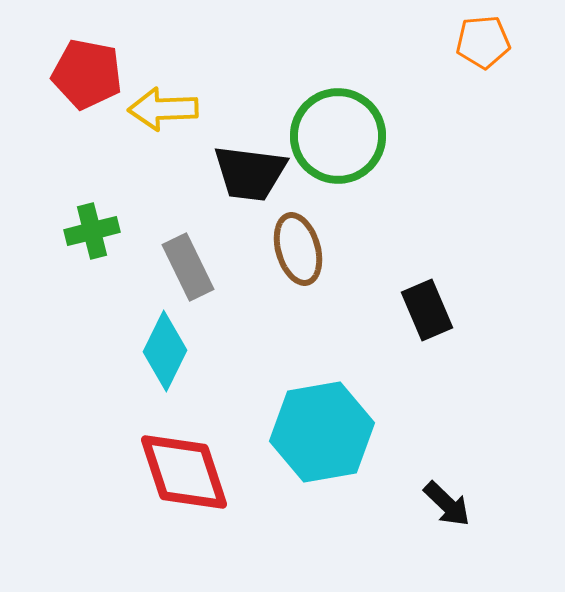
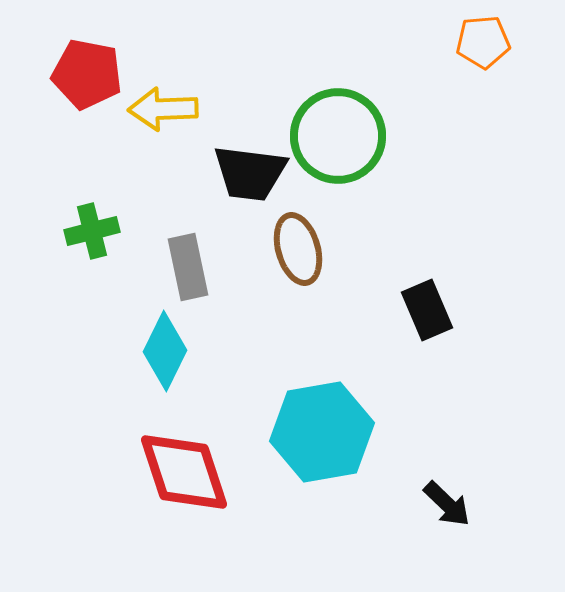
gray rectangle: rotated 14 degrees clockwise
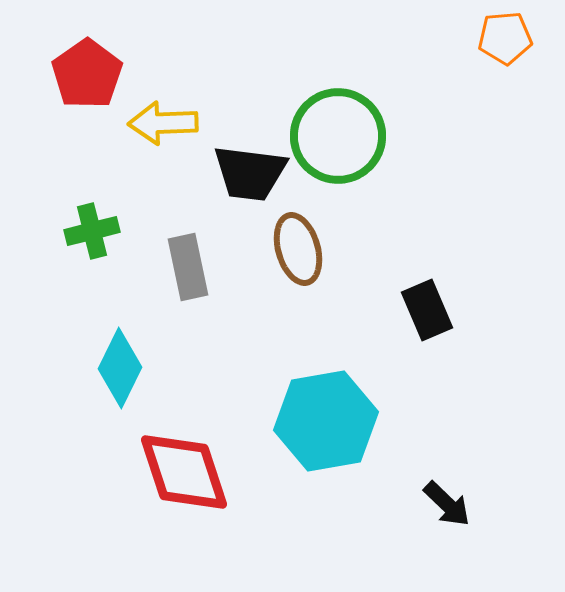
orange pentagon: moved 22 px right, 4 px up
red pentagon: rotated 26 degrees clockwise
yellow arrow: moved 14 px down
cyan diamond: moved 45 px left, 17 px down
cyan hexagon: moved 4 px right, 11 px up
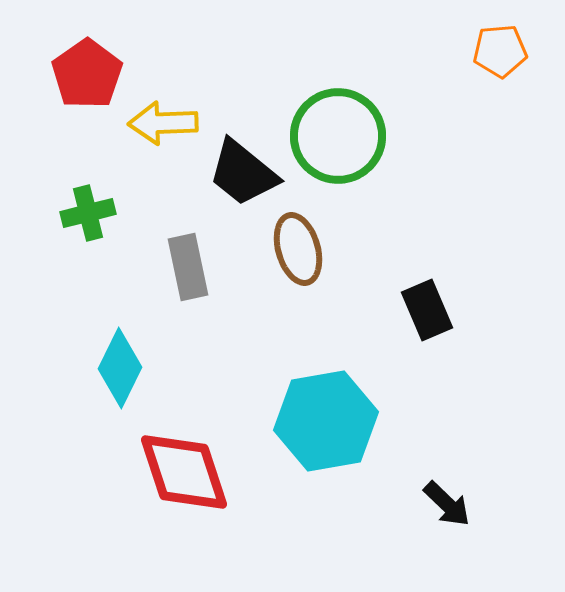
orange pentagon: moved 5 px left, 13 px down
black trapezoid: moved 7 px left; rotated 32 degrees clockwise
green cross: moved 4 px left, 18 px up
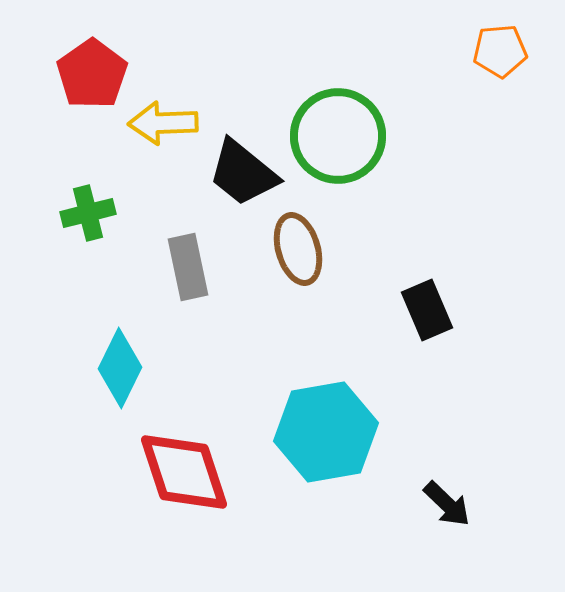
red pentagon: moved 5 px right
cyan hexagon: moved 11 px down
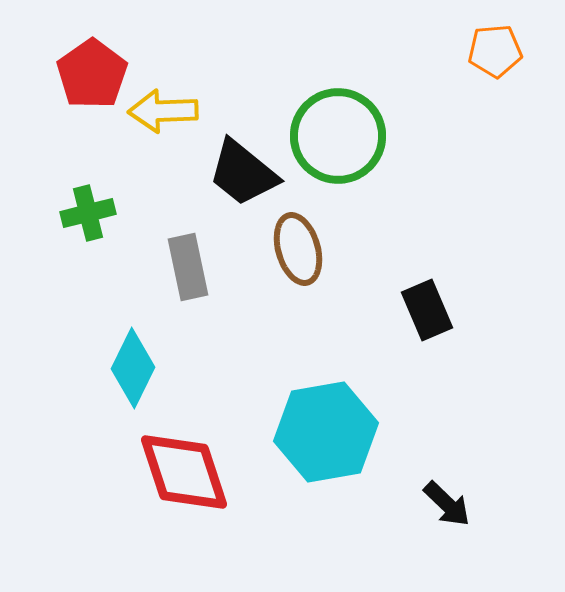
orange pentagon: moved 5 px left
yellow arrow: moved 12 px up
cyan diamond: moved 13 px right
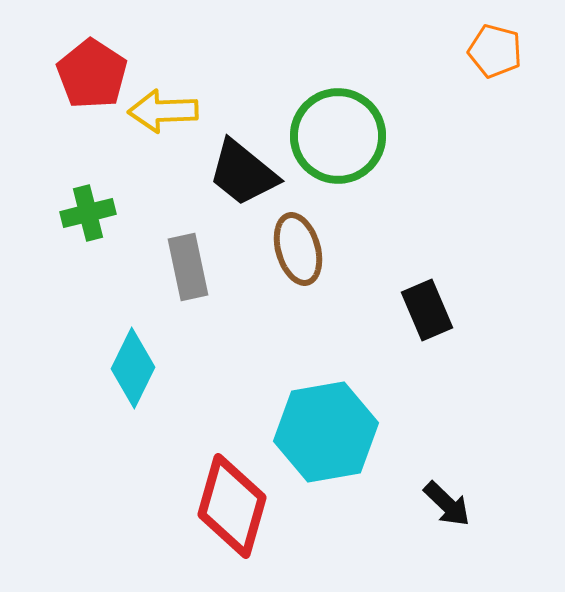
orange pentagon: rotated 20 degrees clockwise
red pentagon: rotated 4 degrees counterclockwise
red diamond: moved 48 px right, 34 px down; rotated 34 degrees clockwise
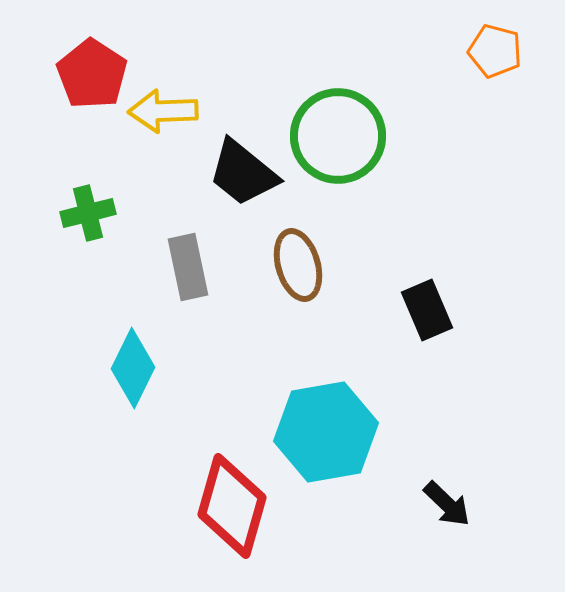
brown ellipse: moved 16 px down
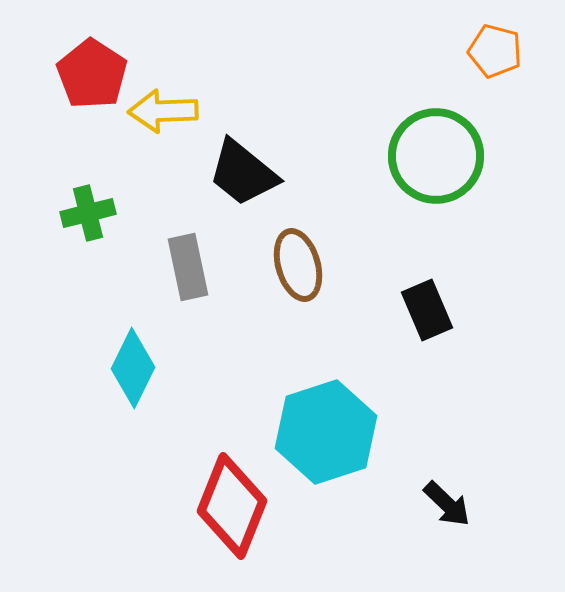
green circle: moved 98 px right, 20 px down
cyan hexagon: rotated 8 degrees counterclockwise
red diamond: rotated 6 degrees clockwise
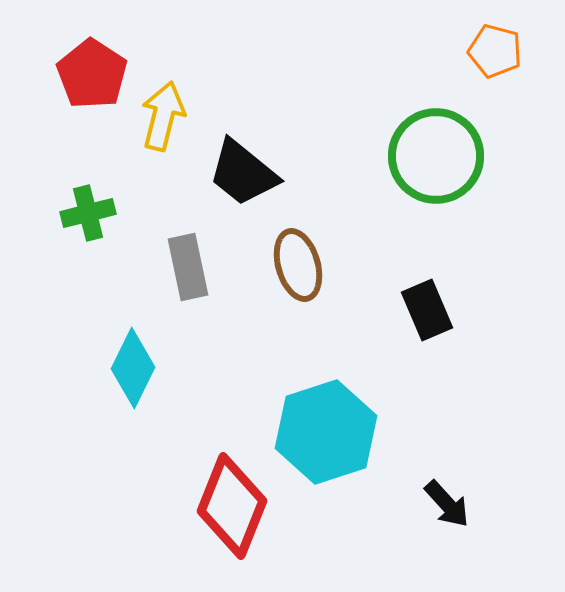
yellow arrow: moved 5 px down; rotated 106 degrees clockwise
black arrow: rotated 4 degrees clockwise
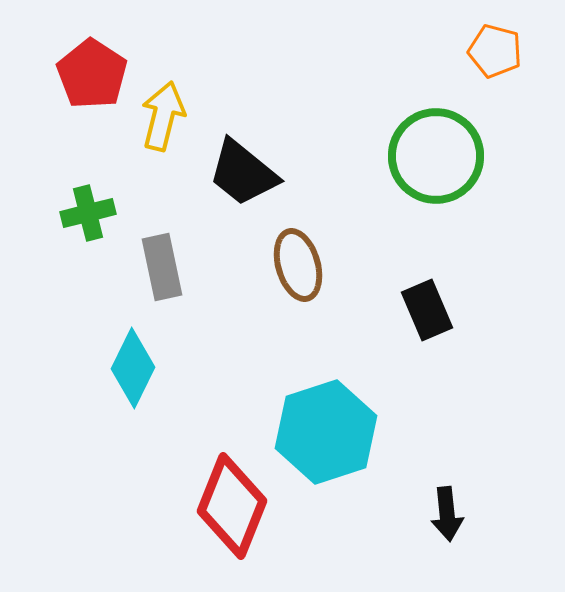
gray rectangle: moved 26 px left
black arrow: moved 10 px down; rotated 36 degrees clockwise
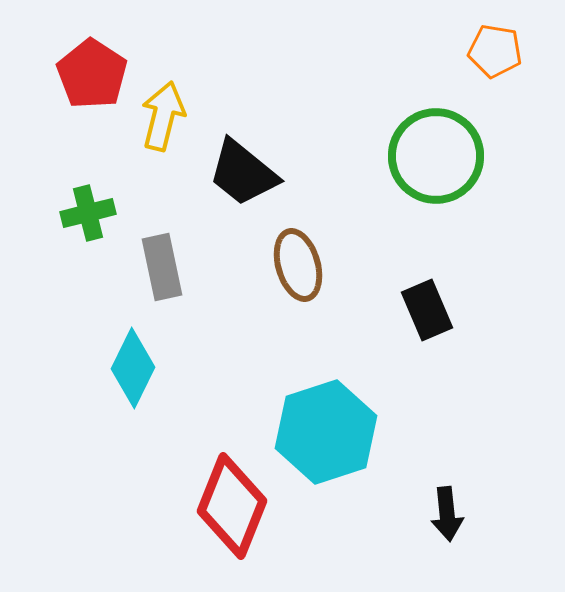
orange pentagon: rotated 6 degrees counterclockwise
